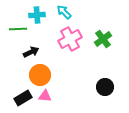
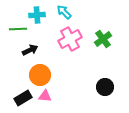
black arrow: moved 1 px left, 2 px up
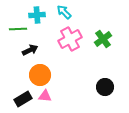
black rectangle: moved 1 px down
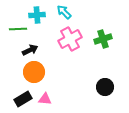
green cross: rotated 18 degrees clockwise
orange circle: moved 6 px left, 3 px up
pink triangle: moved 3 px down
